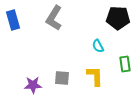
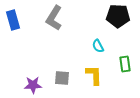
black pentagon: moved 2 px up
yellow L-shape: moved 1 px left, 1 px up
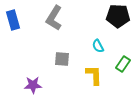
green rectangle: moved 2 px left; rotated 42 degrees clockwise
gray square: moved 19 px up
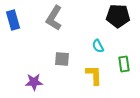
green rectangle: moved 1 px right; rotated 42 degrees counterclockwise
purple star: moved 1 px right, 3 px up
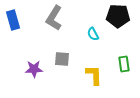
cyan semicircle: moved 5 px left, 12 px up
purple star: moved 13 px up
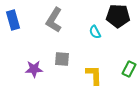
gray L-shape: moved 2 px down
cyan semicircle: moved 2 px right, 2 px up
green rectangle: moved 5 px right, 5 px down; rotated 35 degrees clockwise
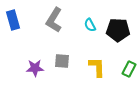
black pentagon: moved 14 px down
cyan semicircle: moved 5 px left, 7 px up
gray square: moved 2 px down
purple star: moved 1 px right, 1 px up
yellow L-shape: moved 3 px right, 8 px up
